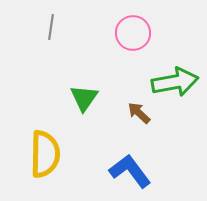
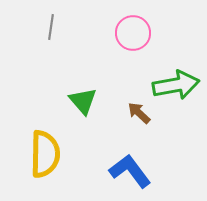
green arrow: moved 1 px right, 3 px down
green triangle: moved 1 px left, 3 px down; rotated 16 degrees counterclockwise
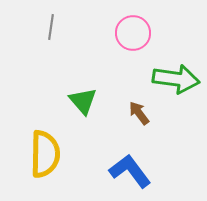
green arrow: moved 6 px up; rotated 18 degrees clockwise
brown arrow: rotated 10 degrees clockwise
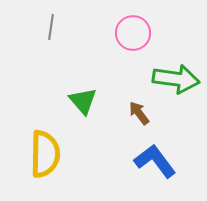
blue L-shape: moved 25 px right, 10 px up
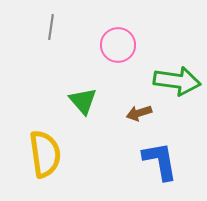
pink circle: moved 15 px left, 12 px down
green arrow: moved 1 px right, 2 px down
brown arrow: rotated 70 degrees counterclockwise
yellow semicircle: rotated 9 degrees counterclockwise
blue L-shape: moved 5 px right; rotated 27 degrees clockwise
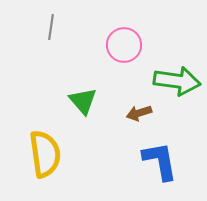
pink circle: moved 6 px right
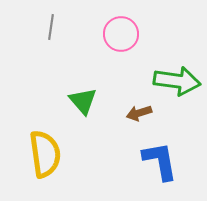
pink circle: moved 3 px left, 11 px up
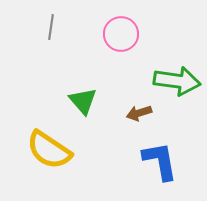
yellow semicircle: moved 4 px right, 4 px up; rotated 132 degrees clockwise
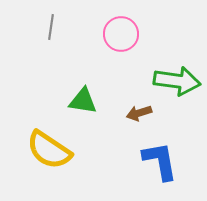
green triangle: rotated 40 degrees counterclockwise
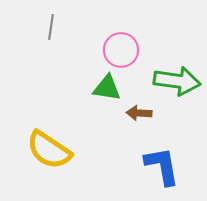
pink circle: moved 16 px down
green triangle: moved 24 px right, 13 px up
brown arrow: rotated 20 degrees clockwise
blue L-shape: moved 2 px right, 5 px down
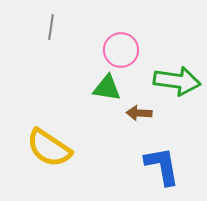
yellow semicircle: moved 2 px up
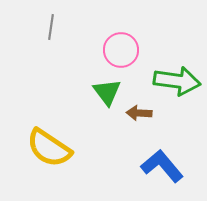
green triangle: moved 4 px down; rotated 44 degrees clockwise
blue L-shape: rotated 30 degrees counterclockwise
